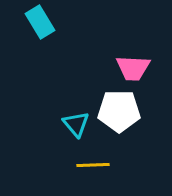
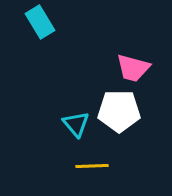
pink trapezoid: rotated 12 degrees clockwise
yellow line: moved 1 px left, 1 px down
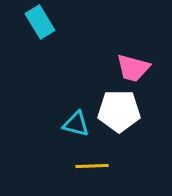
cyan triangle: rotated 36 degrees counterclockwise
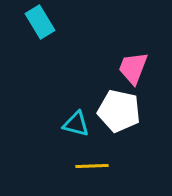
pink trapezoid: rotated 96 degrees clockwise
white pentagon: rotated 12 degrees clockwise
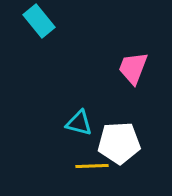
cyan rectangle: moved 1 px left, 1 px up; rotated 8 degrees counterclockwise
white pentagon: moved 32 px down; rotated 15 degrees counterclockwise
cyan triangle: moved 3 px right, 1 px up
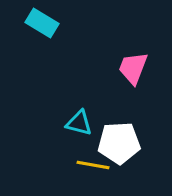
cyan rectangle: moved 3 px right, 2 px down; rotated 20 degrees counterclockwise
yellow line: moved 1 px right, 1 px up; rotated 12 degrees clockwise
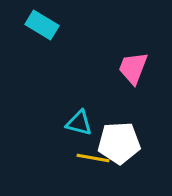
cyan rectangle: moved 2 px down
yellow line: moved 7 px up
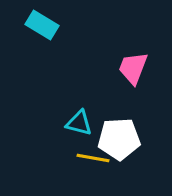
white pentagon: moved 4 px up
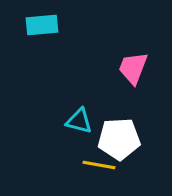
cyan rectangle: rotated 36 degrees counterclockwise
cyan triangle: moved 2 px up
yellow line: moved 6 px right, 7 px down
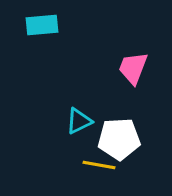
cyan triangle: rotated 40 degrees counterclockwise
